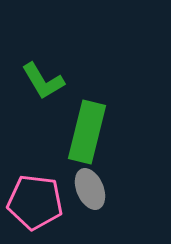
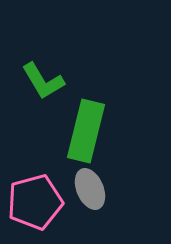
green rectangle: moved 1 px left, 1 px up
pink pentagon: rotated 22 degrees counterclockwise
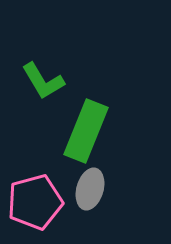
green rectangle: rotated 8 degrees clockwise
gray ellipse: rotated 39 degrees clockwise
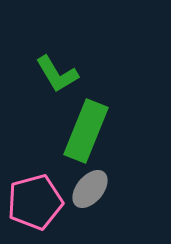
green L-shape: moved 14 px right, 7 px up
gray ellipse: rotated 24 degrees clockwise
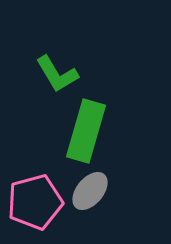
green rectangle: rotated 6 degrees counterclockwise
gray ellipse: moved 2 px down
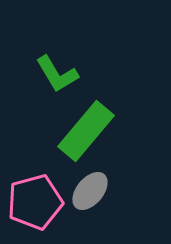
green rectangle: rotated 24 degrees clockwise
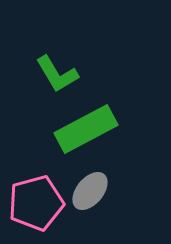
green rectangle: moved 2 px up; rotated 22 degrees clockwise
pink pentagon: moved 1 px right, 1 px down
